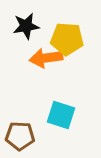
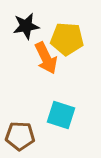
orange arrow: rotated 108 degrees counterclockwise
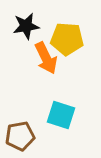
brown pentagon: rotated 12 degrees counterclockwise
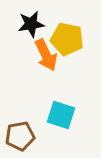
black star: moved 5 px right, 2 px up
yellow pentagon: rotated 8 degrees clockwise
orange arrow: moved 3 px up
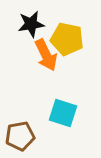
cyan square: moved 2 px right, 2 px up
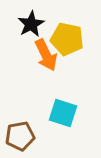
black star: rotated 20 degrees counterclockwise
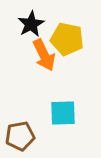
orange arrow: moved 2 px left
cyan square: rotated 20 degrees counterclockwise
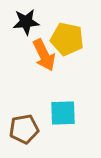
black star: moved 5 px left, 2 px up; rotated 24 degrees clockwise
brown pentagon: moved 4 px right, 7 px up
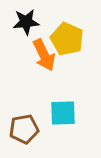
yellow pentagon: rotated 12 degrees clockwise
